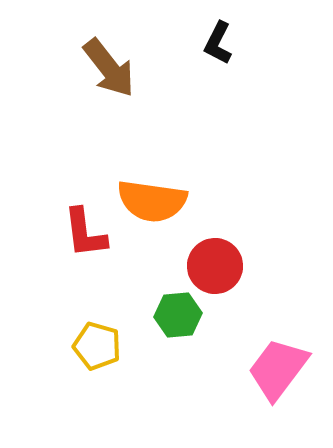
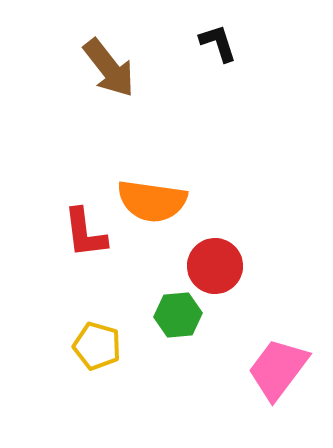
black L-shape: rotated 135 degrees clockwise
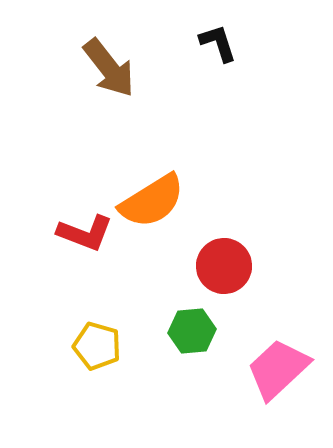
orange semicircle: rotated 40 degrees counterclockwise
red L-shape: rotated 62 degrees counterclockwise
red circle: moved 9 px right
green hexagon: moved 14 px right, 16 px down
pink trapezoid: rotated 10 degrees clockwise
